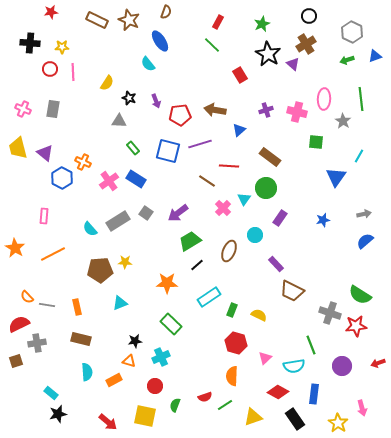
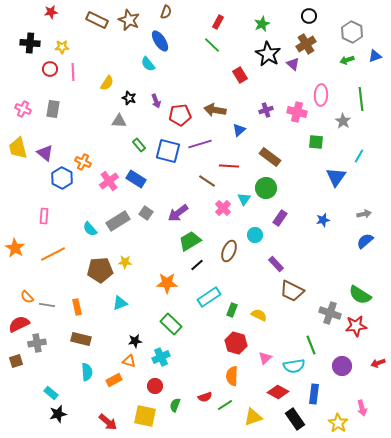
pink ellipse at (324, 99): moved 3 px left, 4 px up
green rectangle at (133, 148): moved 6 px right, 3 px up
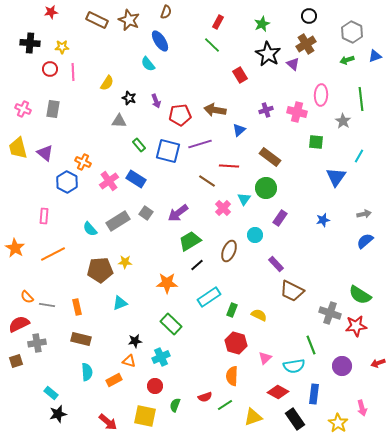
blue hexagon at (62, 178): moved 5 px right, 4 px down
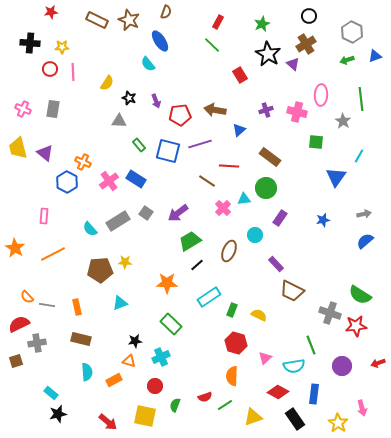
cyan triangle at (244, 199): rotated 48 degrees clockwise
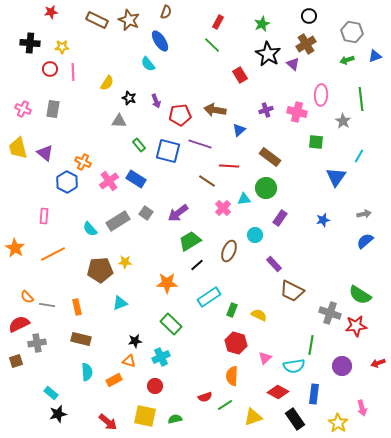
gray hexagon at (352, 32): rotated 15 degrees counterclockwise
purple line at (200, 144): rotated 35 degrees clockwise
purple rectangle at (276, 264): moved 2 px left
green line at (311, 345): rotated 30 degrees clockwise
green semicircle at (175, 405): moved 14 px down; rotated 56 degrees clockwise
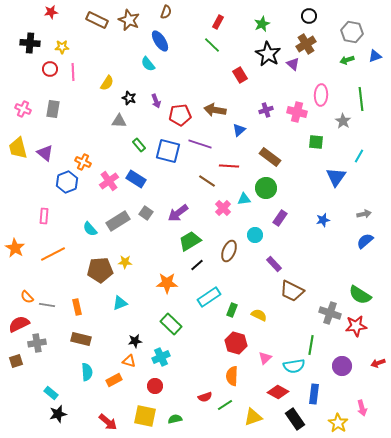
blue hexagon at (67, 182): rotated 10 degrees clockwise
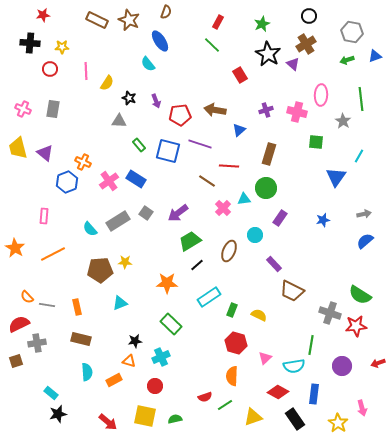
red star at (51, 12): moved 8 px left, 3 px down
pink line at (73, 72): moved 13 px right, 1 px up
brown rectangle at (270, 157): moved 1 px left, 3 px up; rotated 70 degrees clockwise
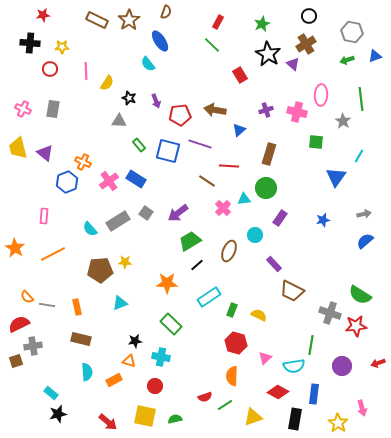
brown star at (129, 20): rotated 15 degrees clockwise
gray cross at (37, 343): moved 4 px left, 3 px down
cyan cross at (161, 357): rotated 36 degrees clockwise
black rectangle at (295, 419): rotated 45 degrees clockwise
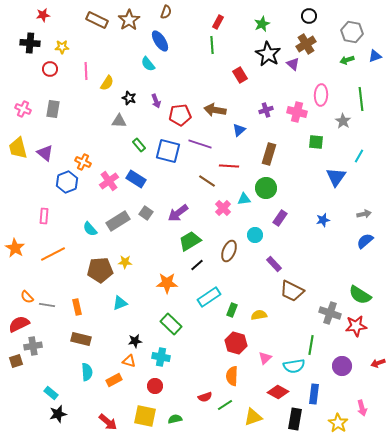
green line at (212, 45): rotated 42 degrees clockwise
yellow semicircle at (259, 315): rotated 35 degrees counterclockwise
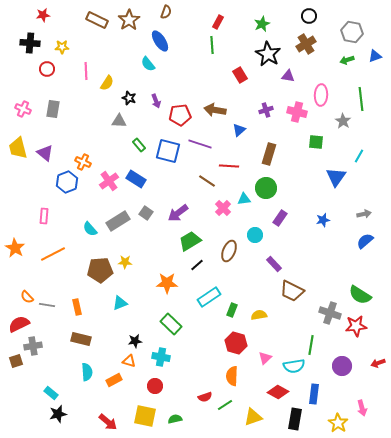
purple triangle at (293, 64): moved 5 px left, 12 px down; rotated 32 degrees counterclockwise
red circle at (50, 69): moved 3 px left
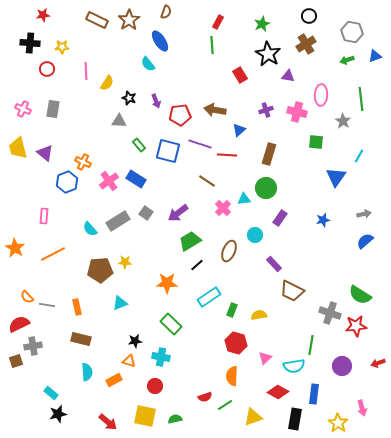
red line at (229, 166): moved 2 px left, 11 px up
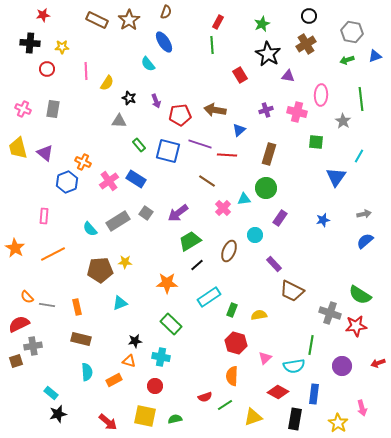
blue ellipse at (160, 41): moved 4 px right, 1 px down
